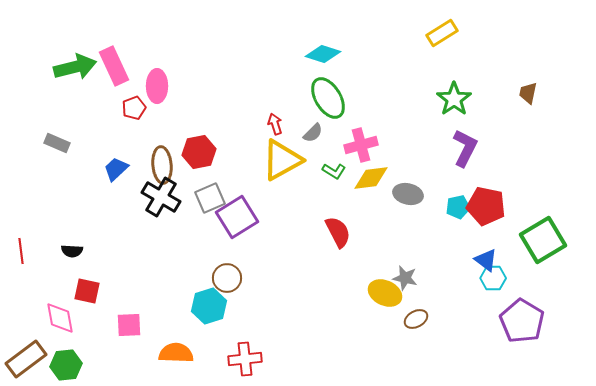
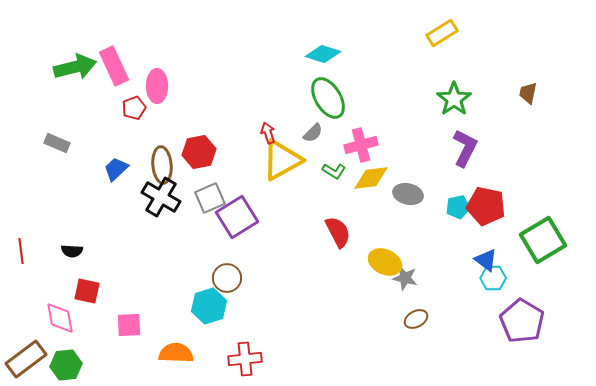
red arrow at (275, 124): moved 7 px left, 9 px down
yellow ellipse at (385, 293): moved 31 px up
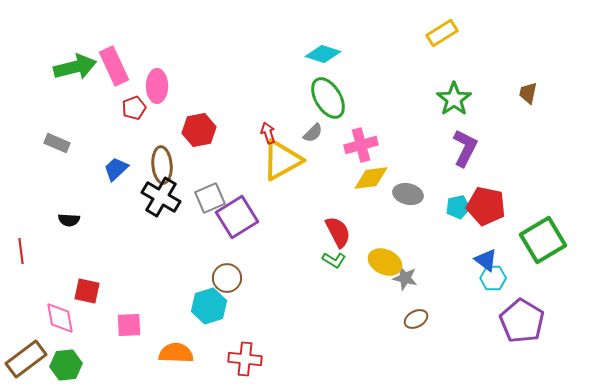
red hexagon at (199, 152): moved 22 px up
green L-shape at (334, 171): moved 89 px down
black semicircle at (72, 251): moved 3 px left, 31 px up
red cross at (245, 359): rotated 12 degrees clockwise
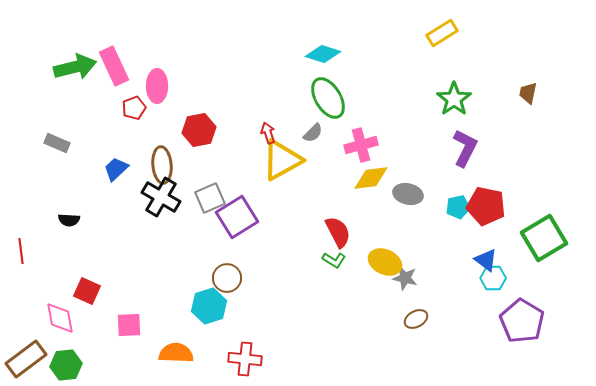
green square at (543, 240): moved 1 px right, 2 px up
red square at (87, 291): rotated 12 degrees clockwise
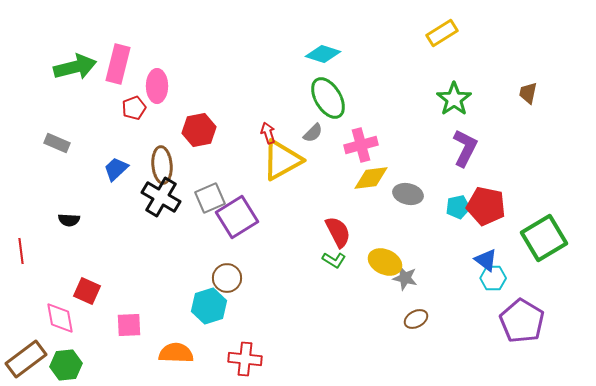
pink rectangle at (114, 66): moved 4 px right, 2 px up; rotated 39 degrees clockwise
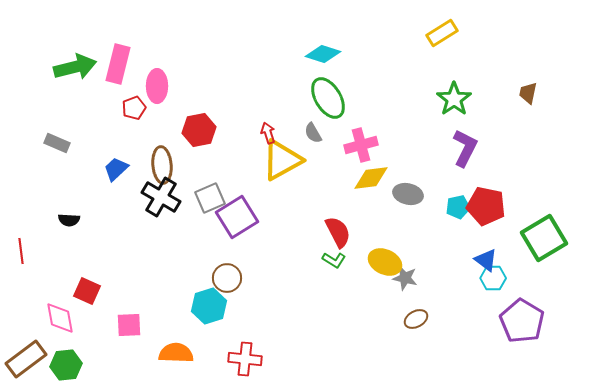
gray semicircle at (313, 133): rotated 105 degrees clockwise
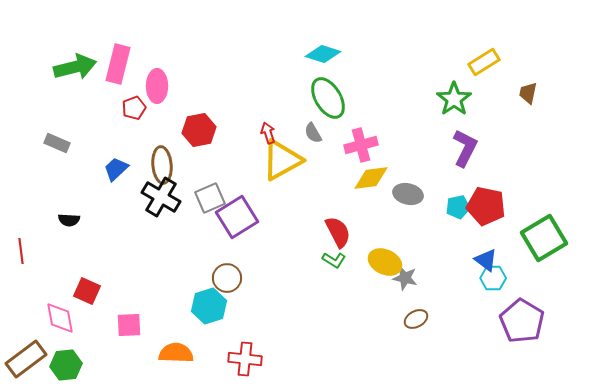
yellow rectangle at (442, 33): moved 42 px right, 29 px down
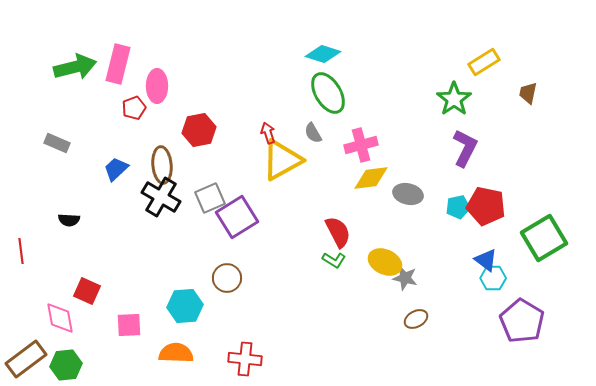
green ellipse at (328, 98): moved 5 px up
cyan hexagon at (209, 306): moved 24 px left; rotated 12 degrees clockwise
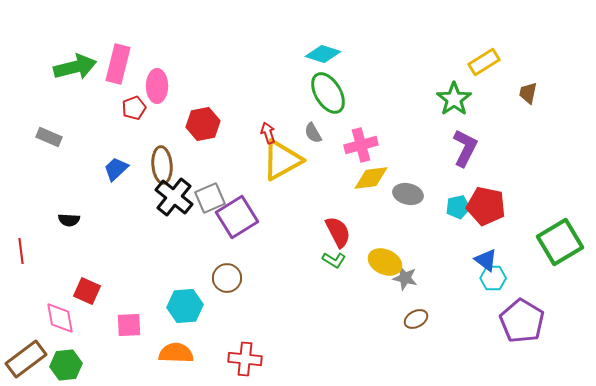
red hexagon at (199, 130): moved 4 px right, 6 px up
gray rectangle at (57, 143): moved 8 px left, 6 px up
black cross at (161, 197): moved 13 px right; rotated 9 degrees clockwise
green square at (544, 238): moved 16 px right, 4 px down
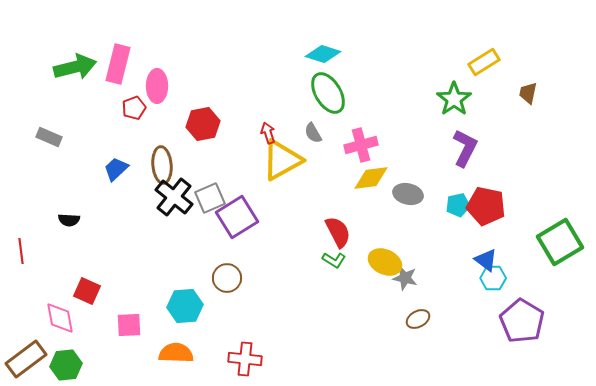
cyan pentagon at (458, 207): moved 2 px up
brown ellipse at (416, 319): moved 2 px right
